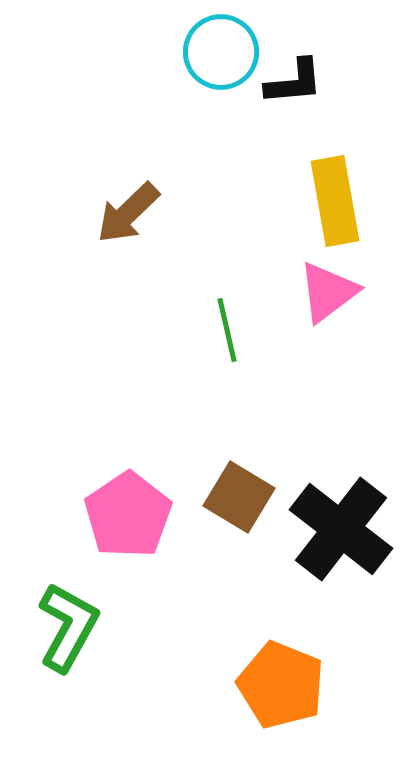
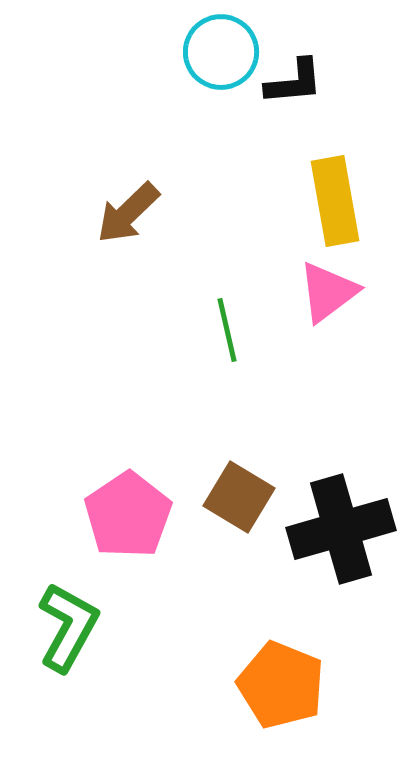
black cross: rotated 36 degrees clockwise
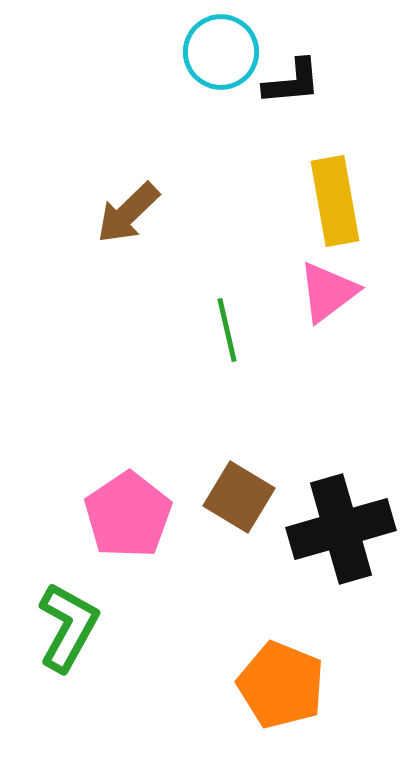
black L-shape: moved 2 px left
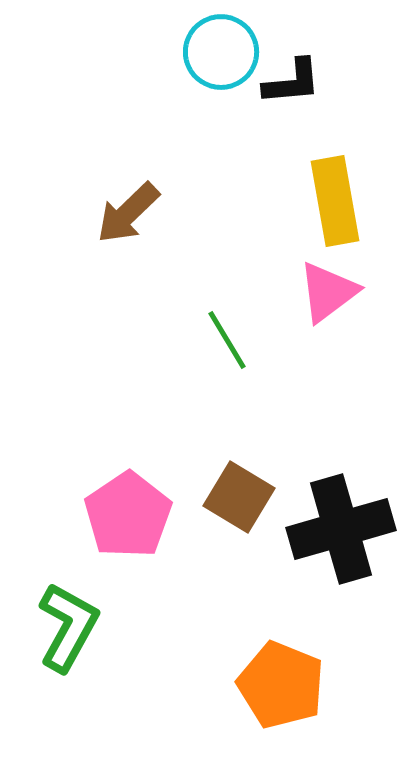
green line: moved 10 px down; rotated 18 degrees counterclockwise
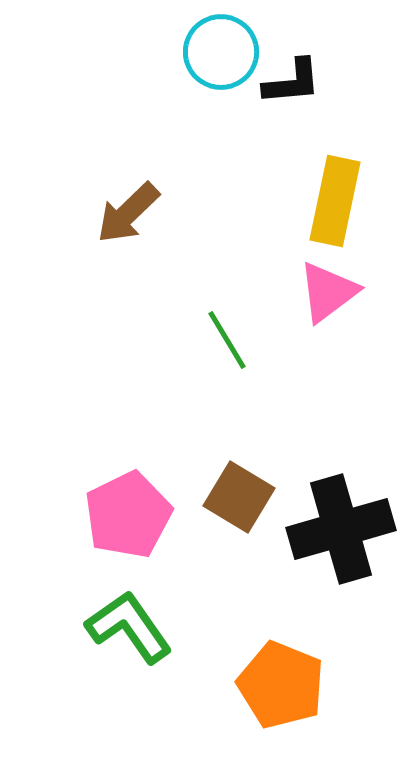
yellow rectangle: rotated 22 degrees clockwise
pink pentagon: rotated 8 degrees clockwise
green L-shape: moved 61 px right; rotated 64 degrees counterclockwise
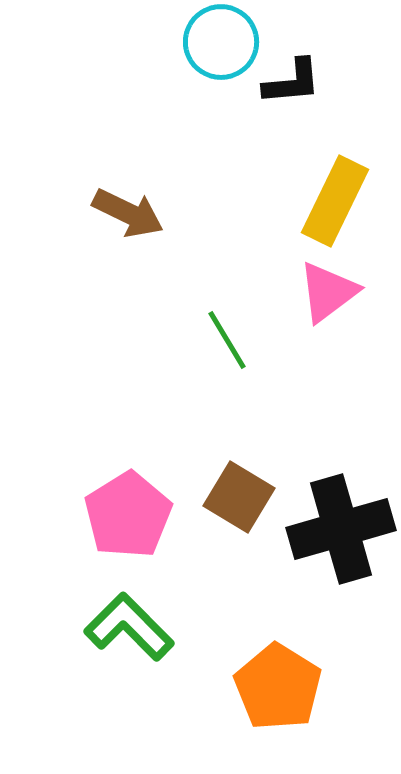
cyan circle: moved 10 px up
yellow rectangle: rotated 14 degrees clockwise
brown arrow: rotated 110 degrees counterclockwise
pink pentagon: rotated 6 degrees counterclockwise
green L-shape: rotated 10 degrees counterclockwise
orange pentagon: moved 3 px left, 2 px down; rotated 10 degrees clockwise
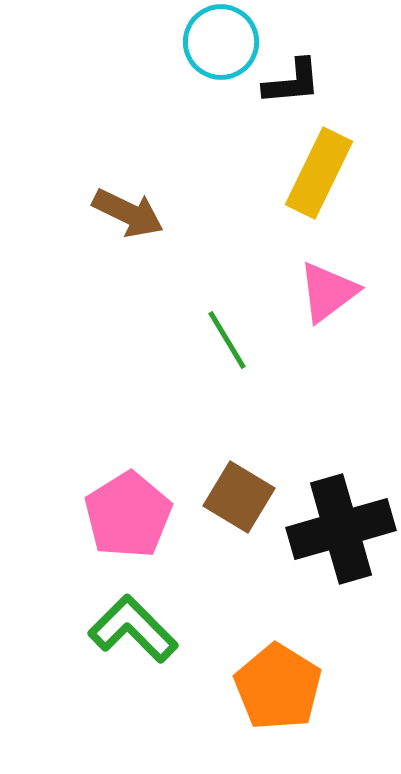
yellow rectangle: moved 16 px left, 28 px up
green L-shape: moved 4 px right, 2 px down
